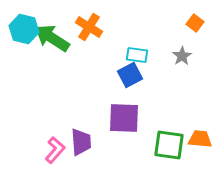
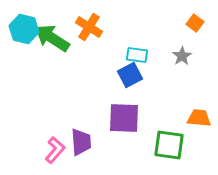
orange trapezoid: moved 1 px left, 21 px up
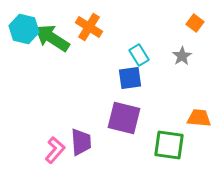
cyan rectangle: moved 2 px right; rotated 50 degrees clockwise
blue square: moved 3 px down; rotated 20 degrees clockwise
purple square: rotated 12 degrees clockwise
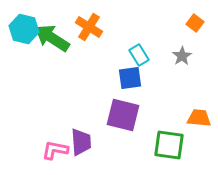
purple square: moved 1 px left, 3 px up
pink L-shape: rotated 120 degrees counterclockwise
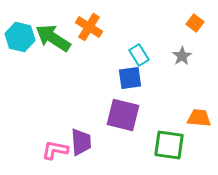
cyan hexagon: moved 4 px left, 8 px down
green arrow: moved 1 px right
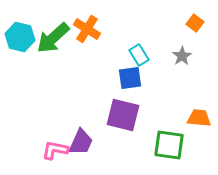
orange cross: moved 2 px left, 2 px down
green arrow: rotated 75 degrees counterclockwise
purple trapezoid: rotated 28 degrees clockwise
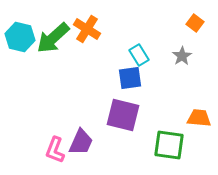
pink L-shape: rotated 80 degrees counterclockwise
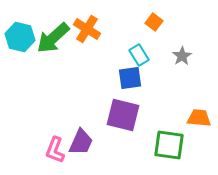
orange square: moved 41 px left, 1 px up
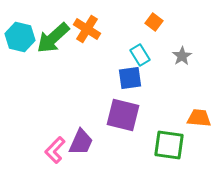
cyan rectangle: moved 1 px right
pink L-shape: rotated 24 degrees clockwise
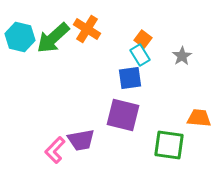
orange square: moved 11 px left, 17 px down
purple trapezoid: moved 2 px up; rotated 56 degrees clockwise
